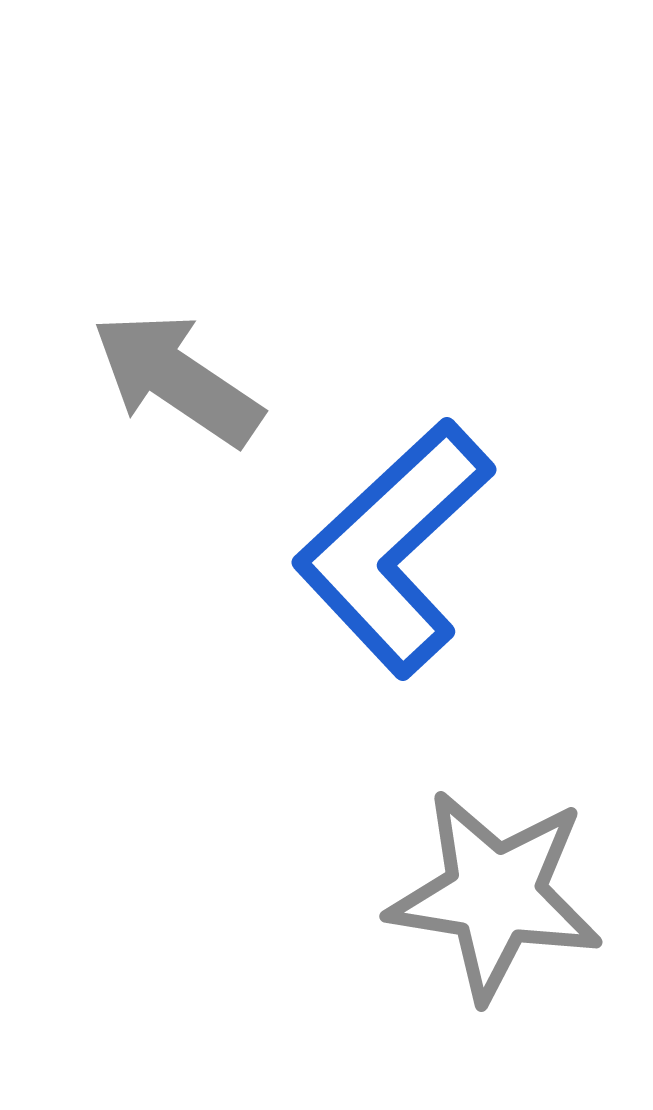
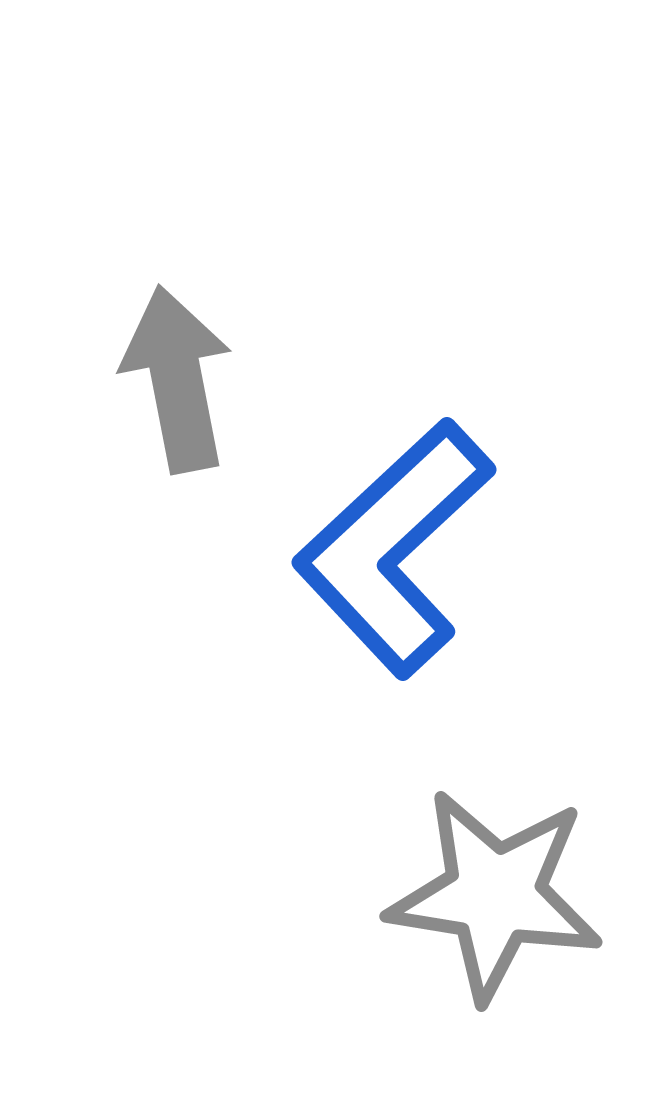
gray arrow: rotated 45 degrees clockwise
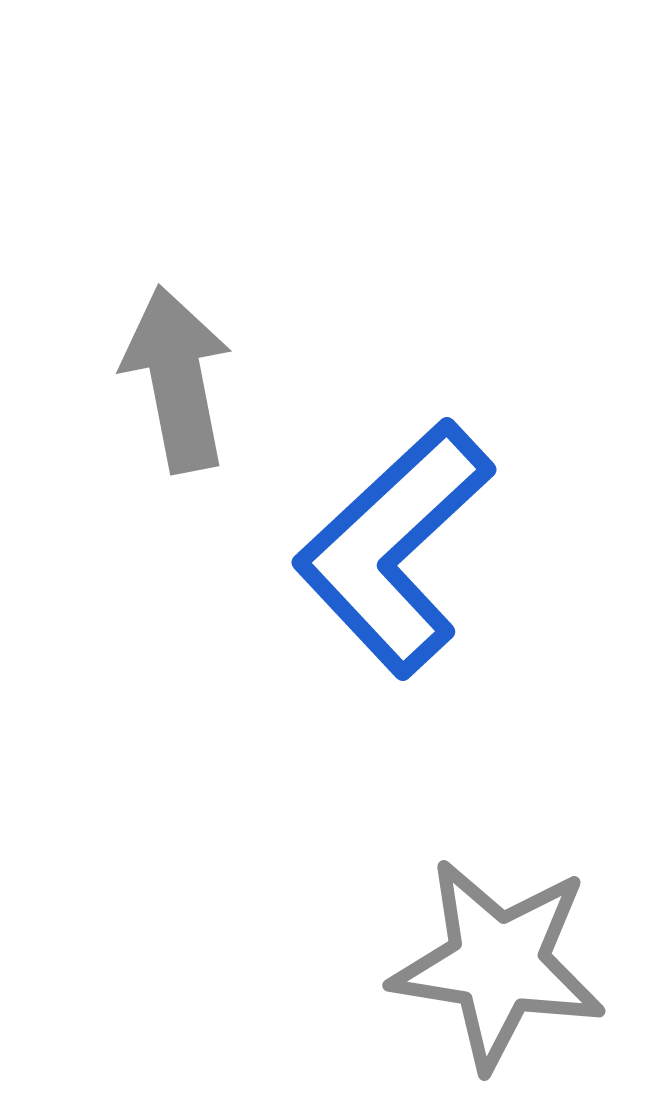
gray star: moved 3 px right, 69 px down
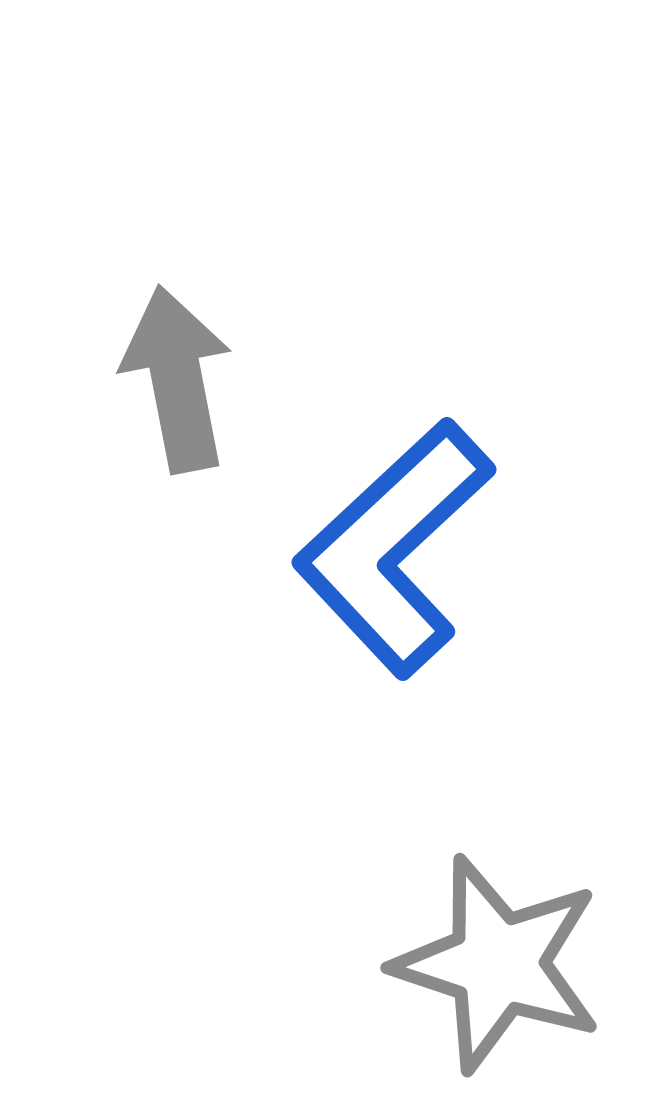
gray star: rotated 9 degrees clockwise
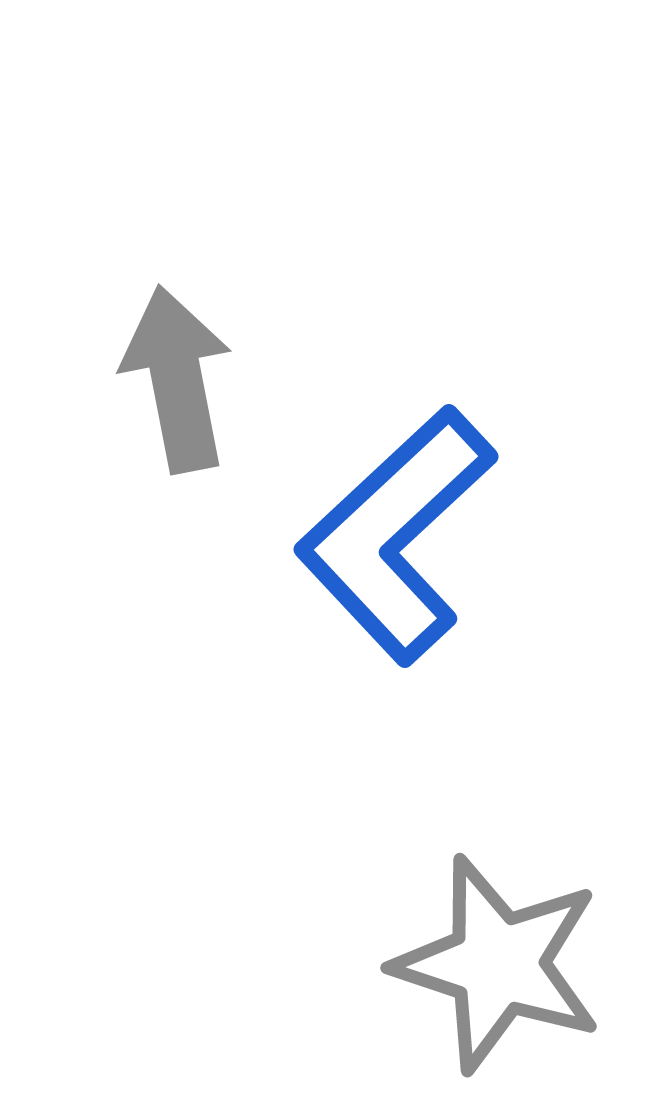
blue L-shape: moved 2 px right, 13 px up
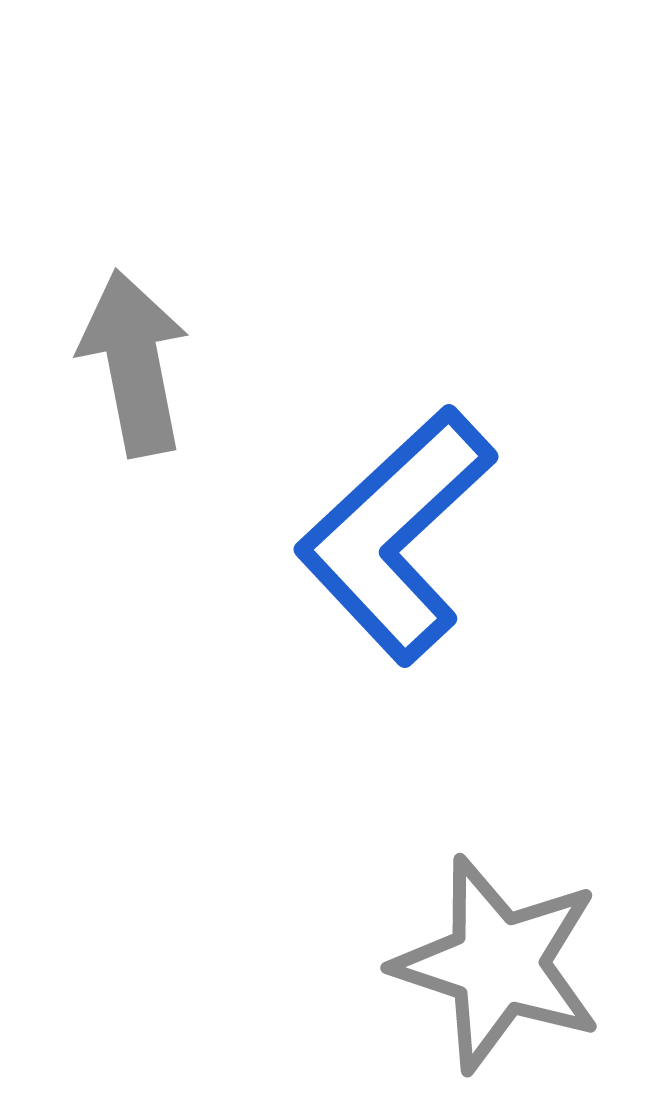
gray arrow: moved 43 px left, 16 px up
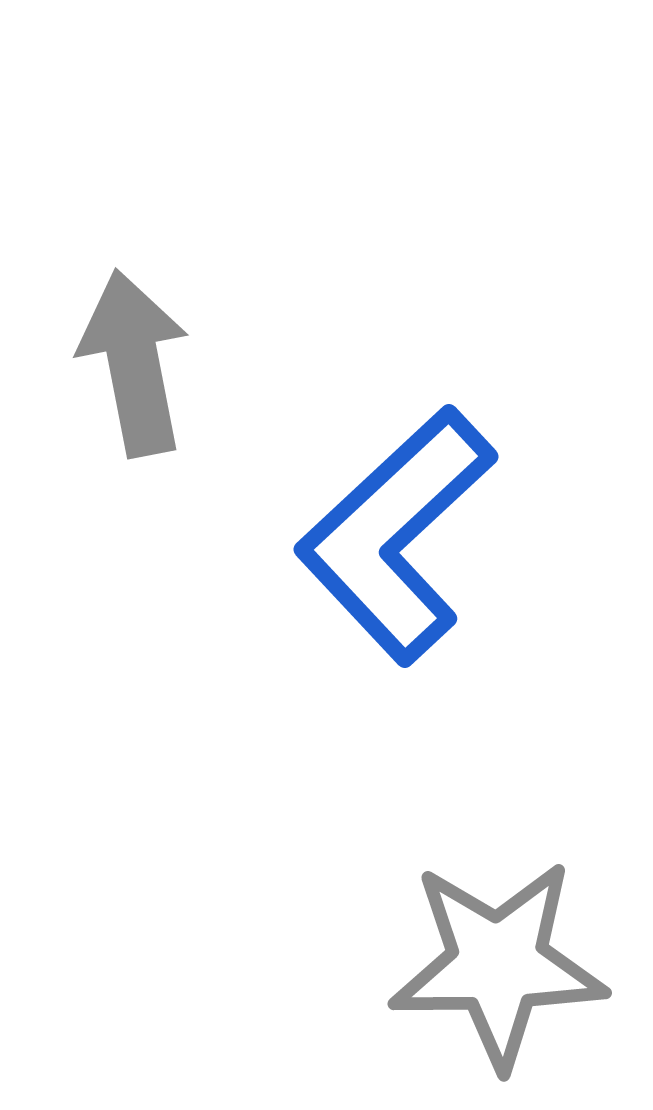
gray star: rotated 19 degrees counterclockwise
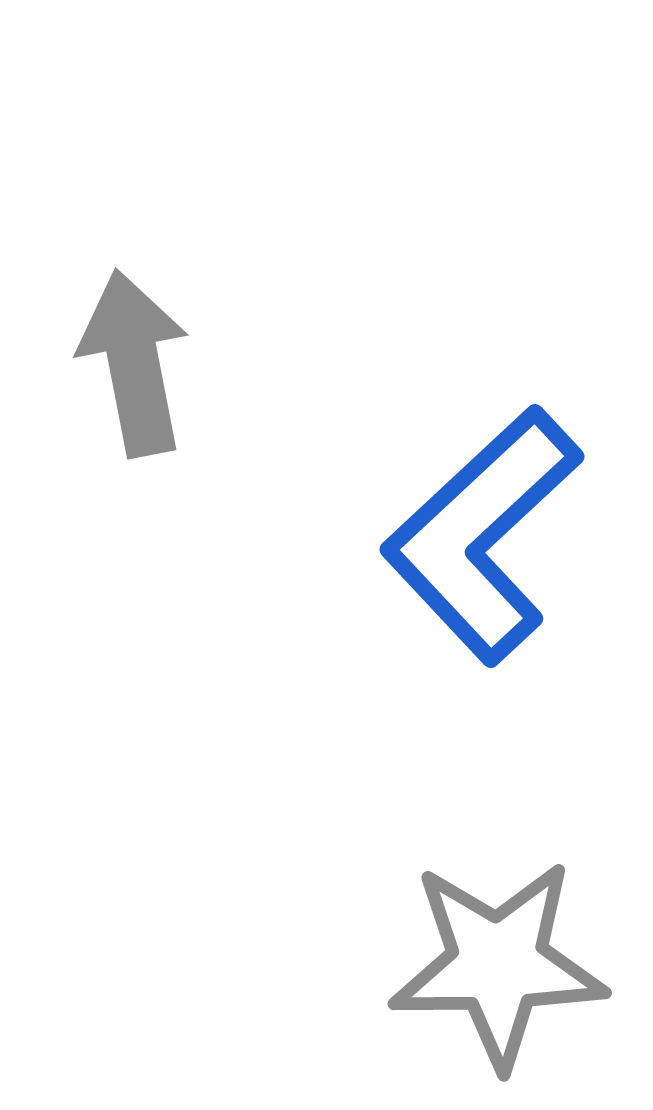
blue L-shape: moved 86 px right
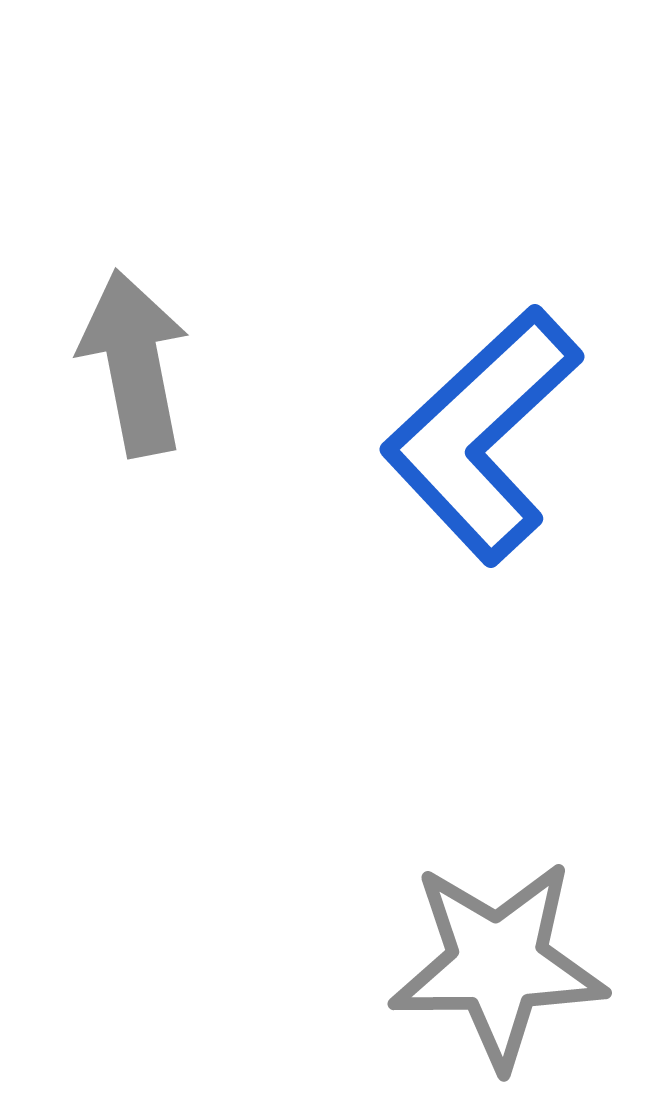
blue L-shape: moved 100 px up
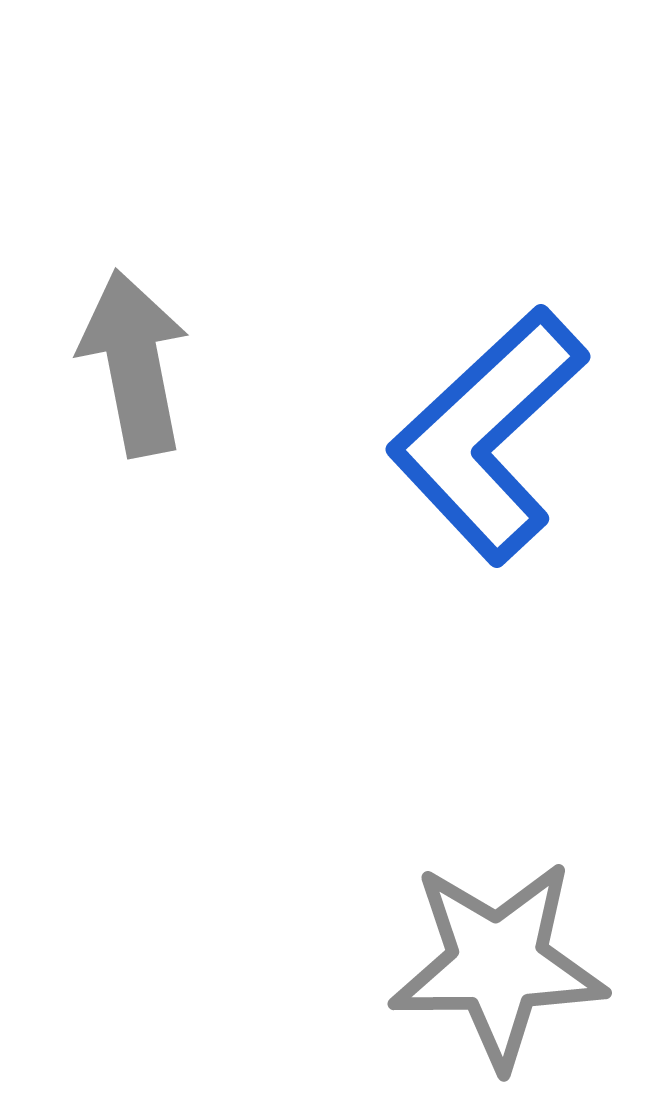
blue L-shape: moved 6 px right
